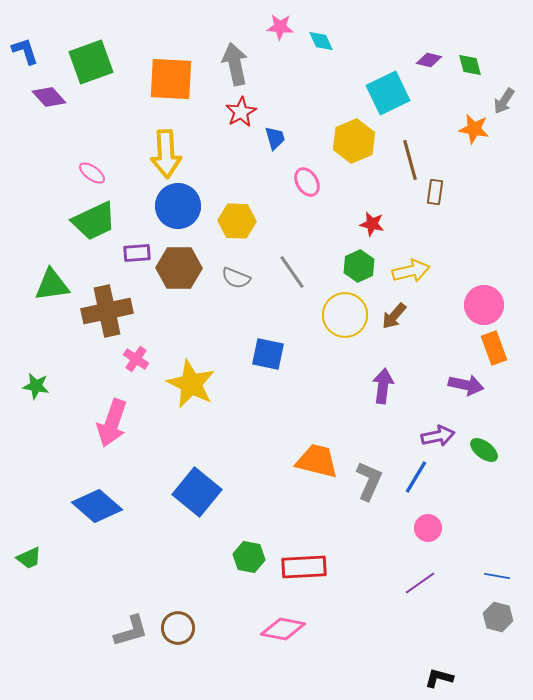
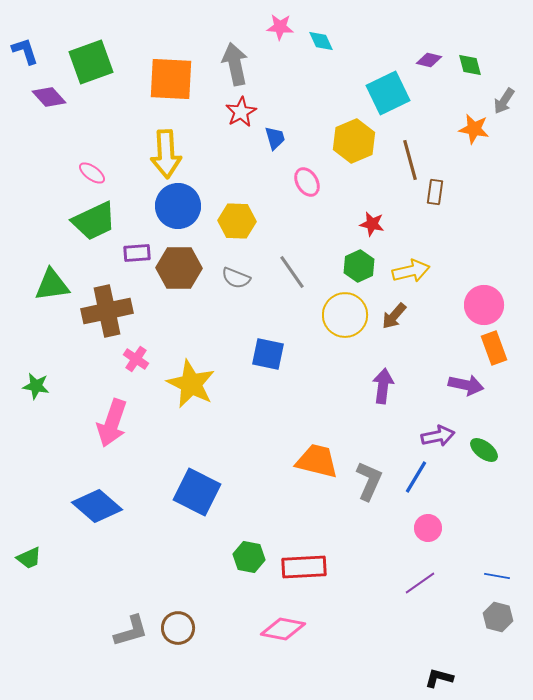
blue square at (197, 492): rotated 12 degrees counterclockwise
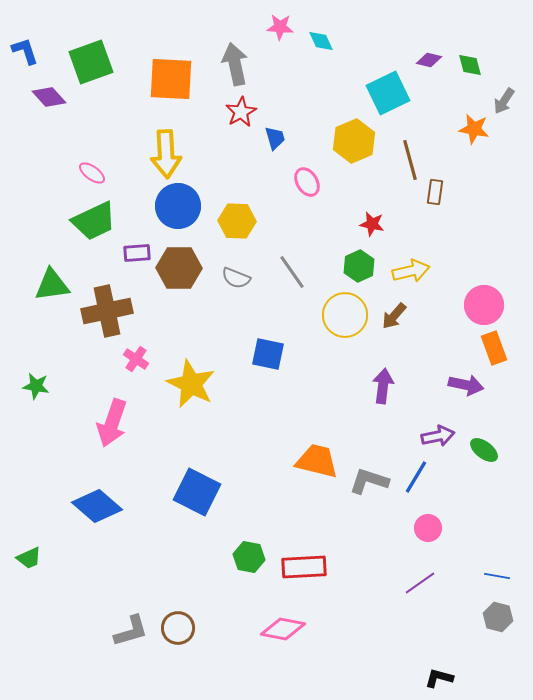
gray L-shape at (369, 481): rotated 96 degrees counterclockwise
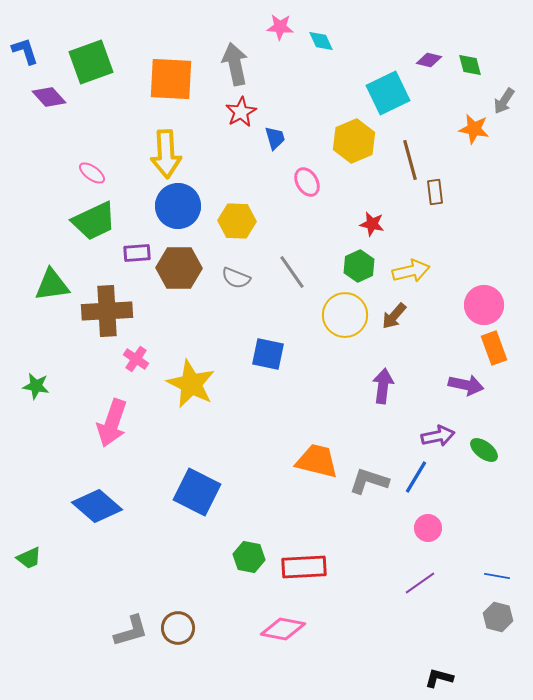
brown rectangle at (435, 192): rotated 15 degrees counterclockwise
brown cross at (107, 311): rotated 9 degrees clockwise
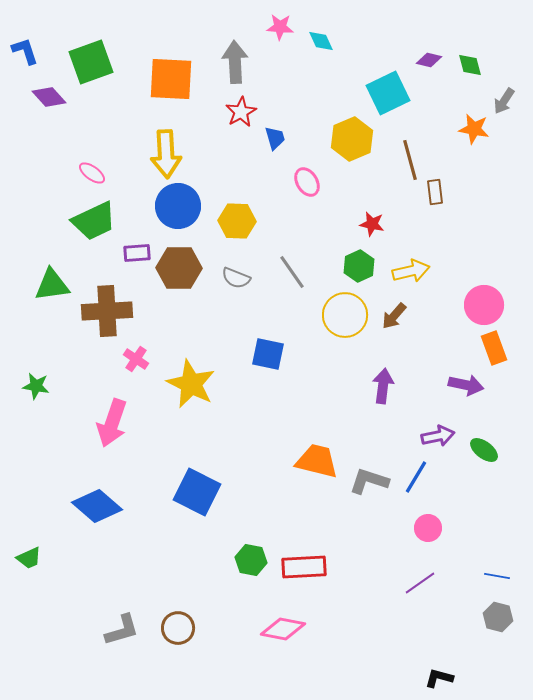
gray arrow at (235, 64): moved 2 px up; rotated 9 degrees clockwise
yellow hexagon at (354, 141): moved 2 px left, 2 px up
green hexagon at (249, 557): moved 2 px right, 3 px down
gray L-shape at (131, 631): moved 9 px left, 1 px up
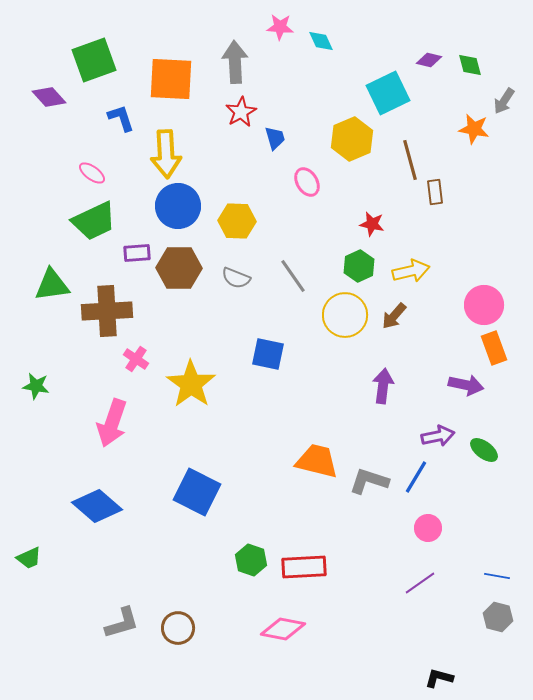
blue L-shape at (25, 51): moved 96 px right, 67 px down
green square at (91, 62): moved 3 px right, 2 px up
gray line at (292, 272): moved 1 px right, 4 px down
yellow star at (191, 384): rotated 9 degrees clockwise
green hexagon at (251, 560): rotated 8 degrees clockwise
gray L-shape at (122, 630): moved 7 px up
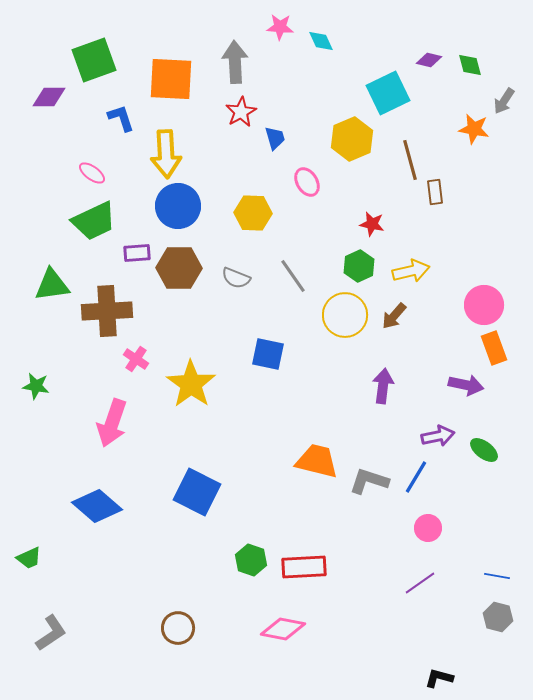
purple diamond at (49, 97): rotated 48 degrees counterclockwise
yellow hexagon at (237, 221): moved 16 px right, 8 px up
gray L-shape at (122, 623): moved 71 px left, 10 px down; rotated 18 degrees counterclockwise
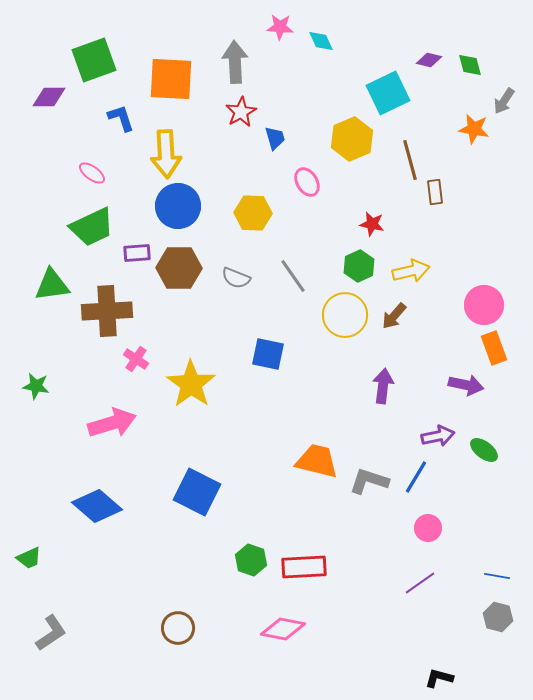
green trapezoid at (94, 221): moved 2 px left, 6 px down
pink arrow at (112, 423): rotated 126 degrees counterclockwise
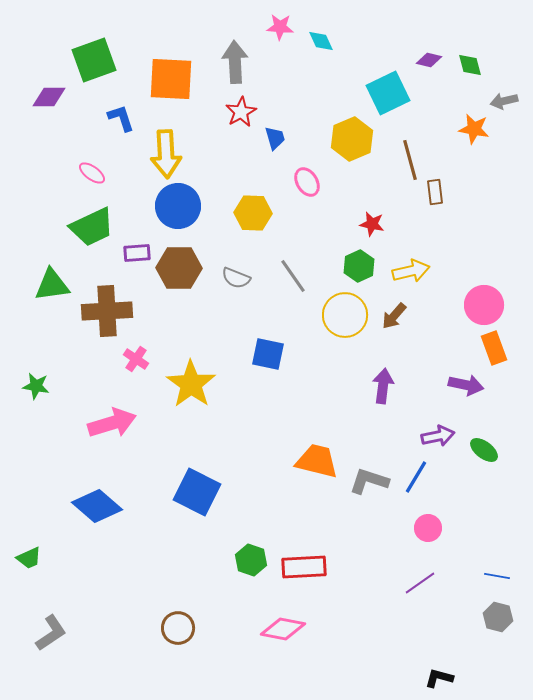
gray arrow at (504, 101): rotated 44 degrees clockwise
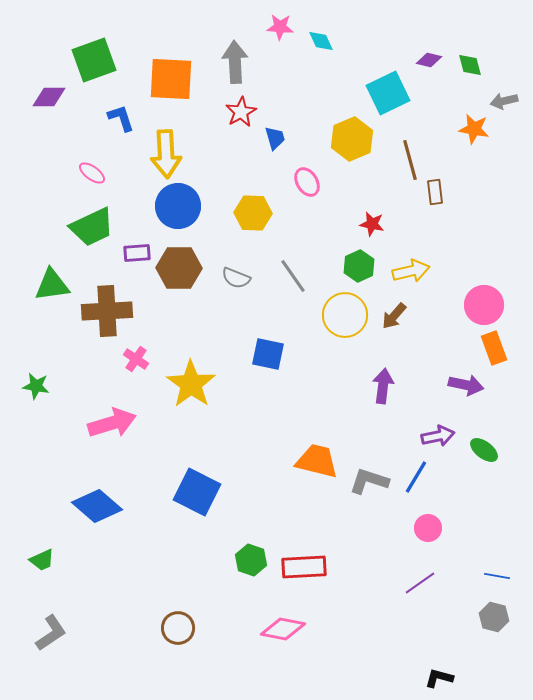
green trapezoid at (29, 558): moved 13 px right, 2 px down
gray hexagon at (498, 617): moved 4 px left
